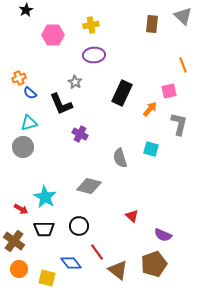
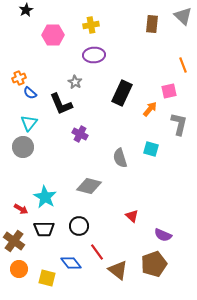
cyan triangle: rotated 36 degrees counterclockwise
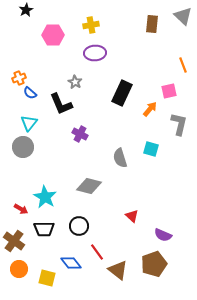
purple ellipse: moved 1 px right, 2 px up
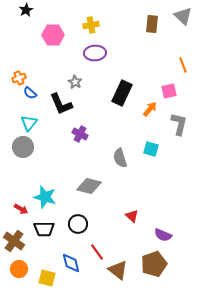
cyan star: rotated 15 degrees counterclockwise
black circle: moved 1 px left, 2 px up
blue diamond: rotated 25 degrees clockwise
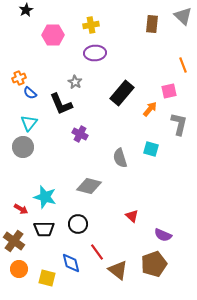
black rectangle: rotated 15 degrees clockwise
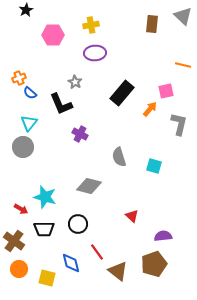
orange line: rotated 56 degrees counterclockwise
pink square: moved 3 px left
cyan square: moved 3 px right, 17 px down
gray semicircle: moved 1 px left, 1 px up
purple semicircle: moved 1 px down; rotated 150 degrees clockwise
brown triangle: moved 1 px down
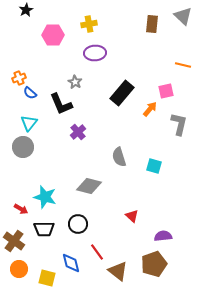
yellow cross: moved 2 px left, 1 px up
purple cross: moved 2 px left, 2 px up; rotated 21 degrees clockwise
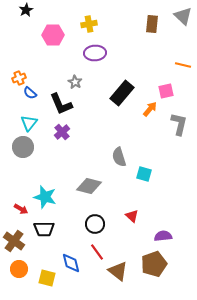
purple cross: moved 16 px left
cyan square: moved 10 px left, 8 px down
black circle: moved 17 px right
